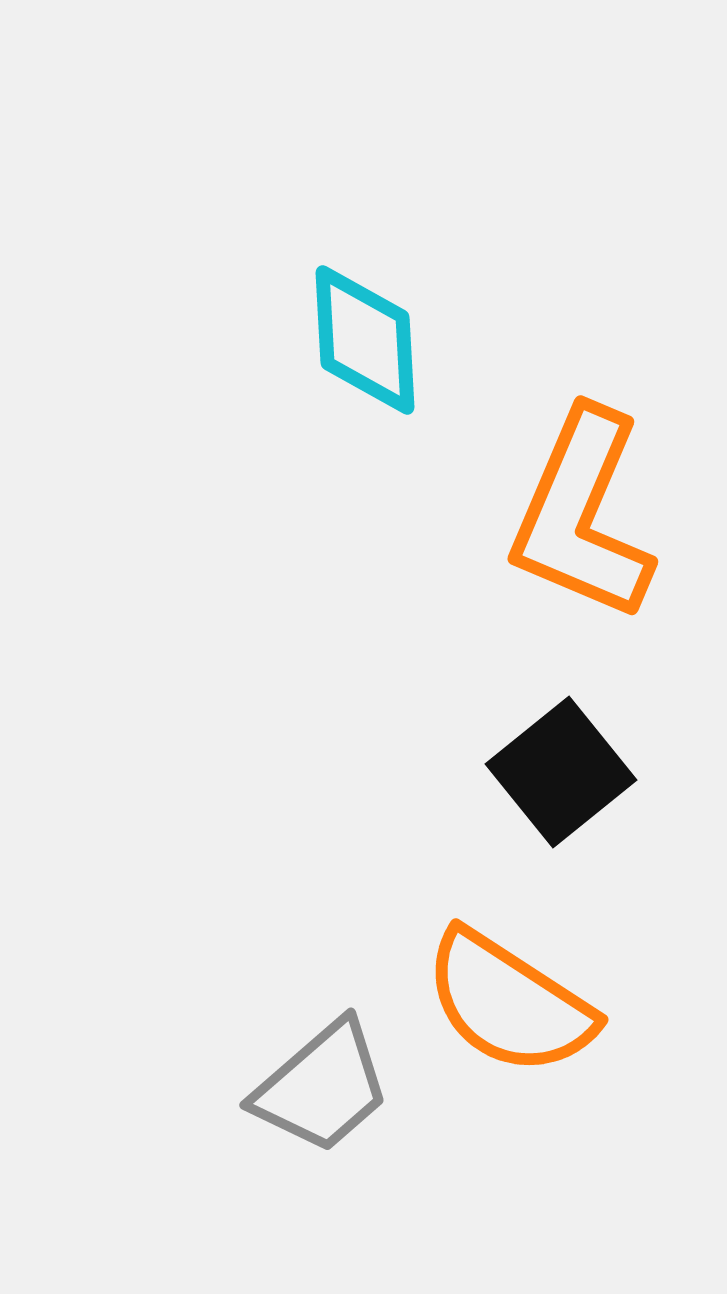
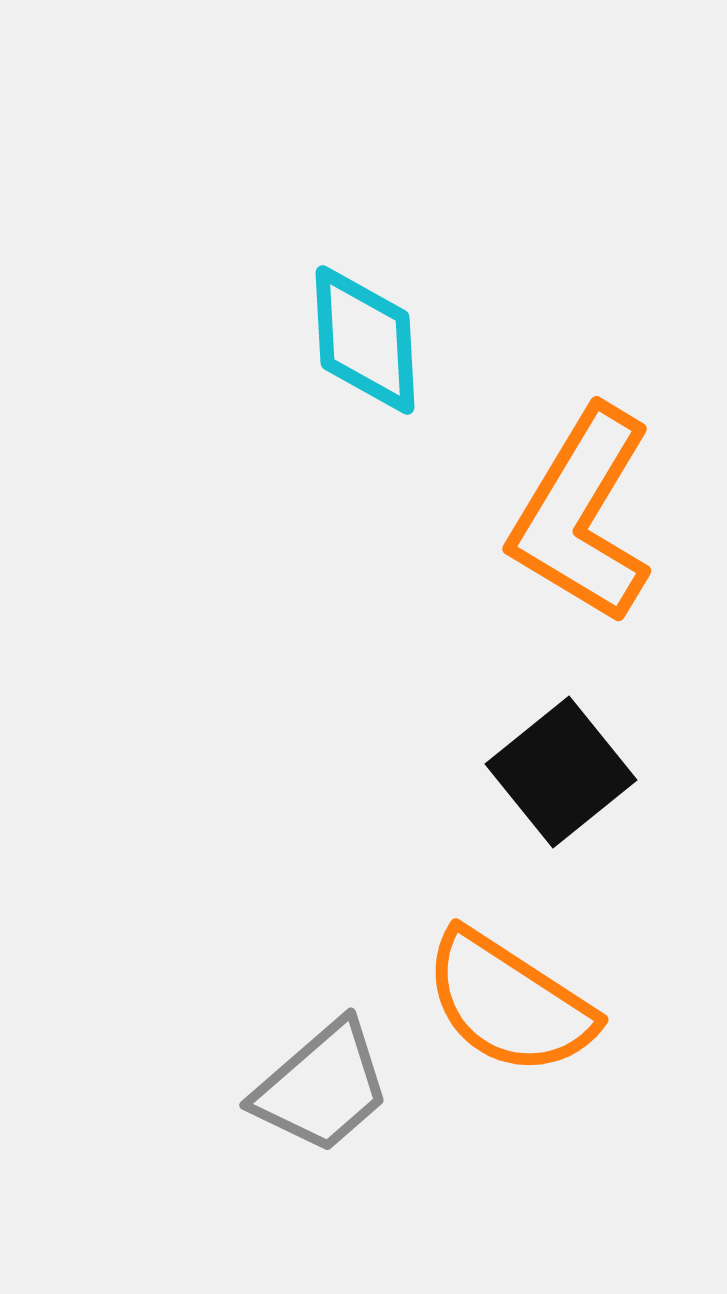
orange L-shape: rotated 8 degrees clockwise
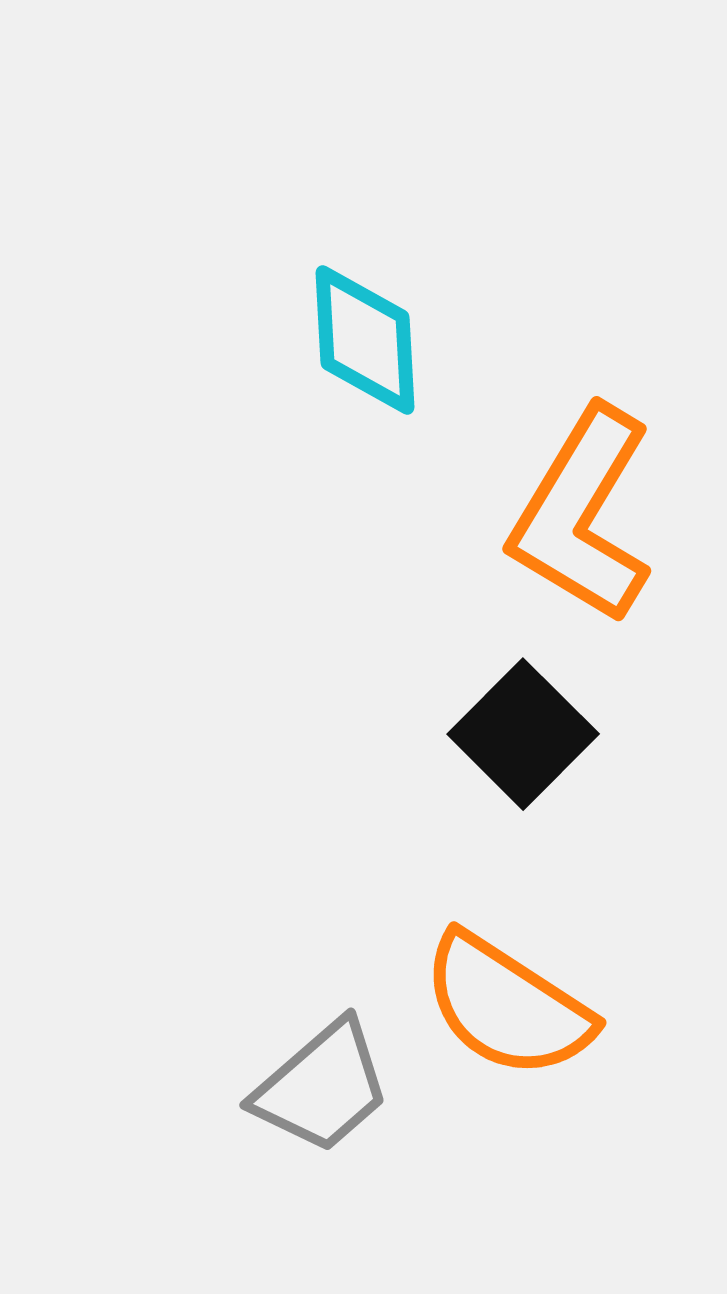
black square: moved 38 px left, 38 px up; rotated 6 degrees counterclockwise
orange semicircle: moved 2 px left, 3 px down
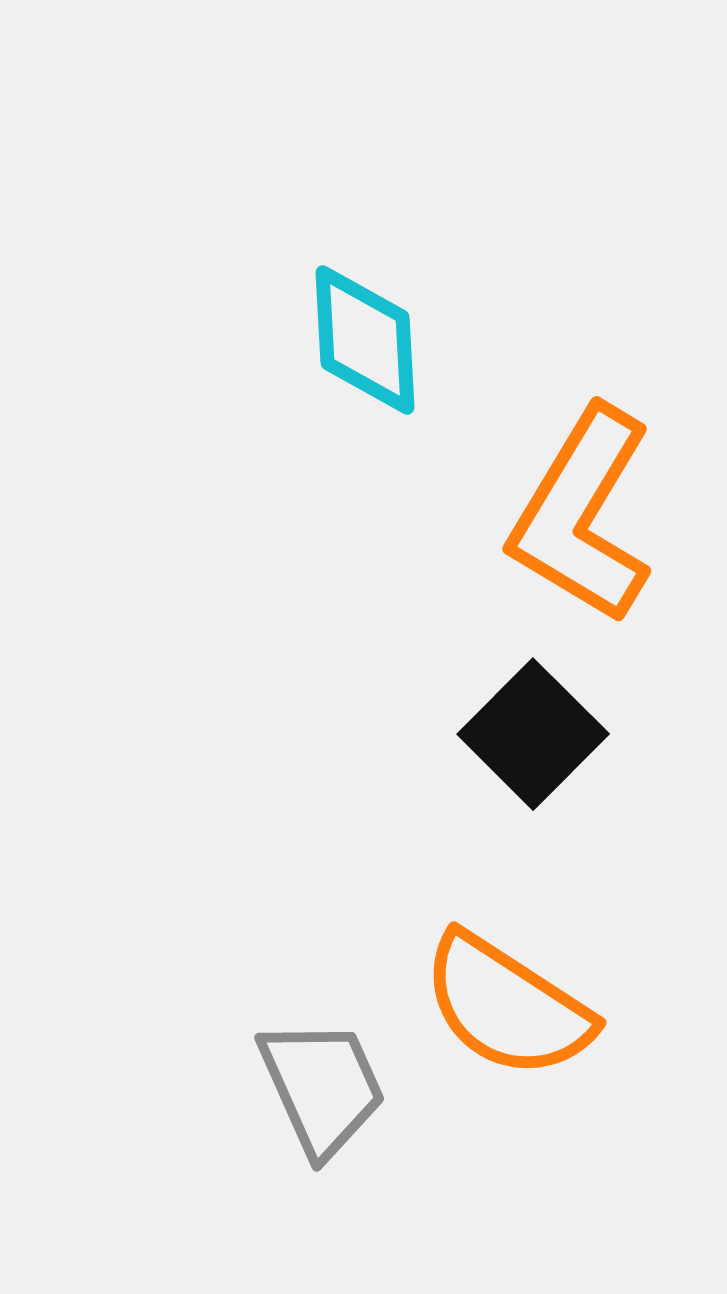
black square: moved 10 px right
gray trapezoid: rotated 73 degrees counterclockwise
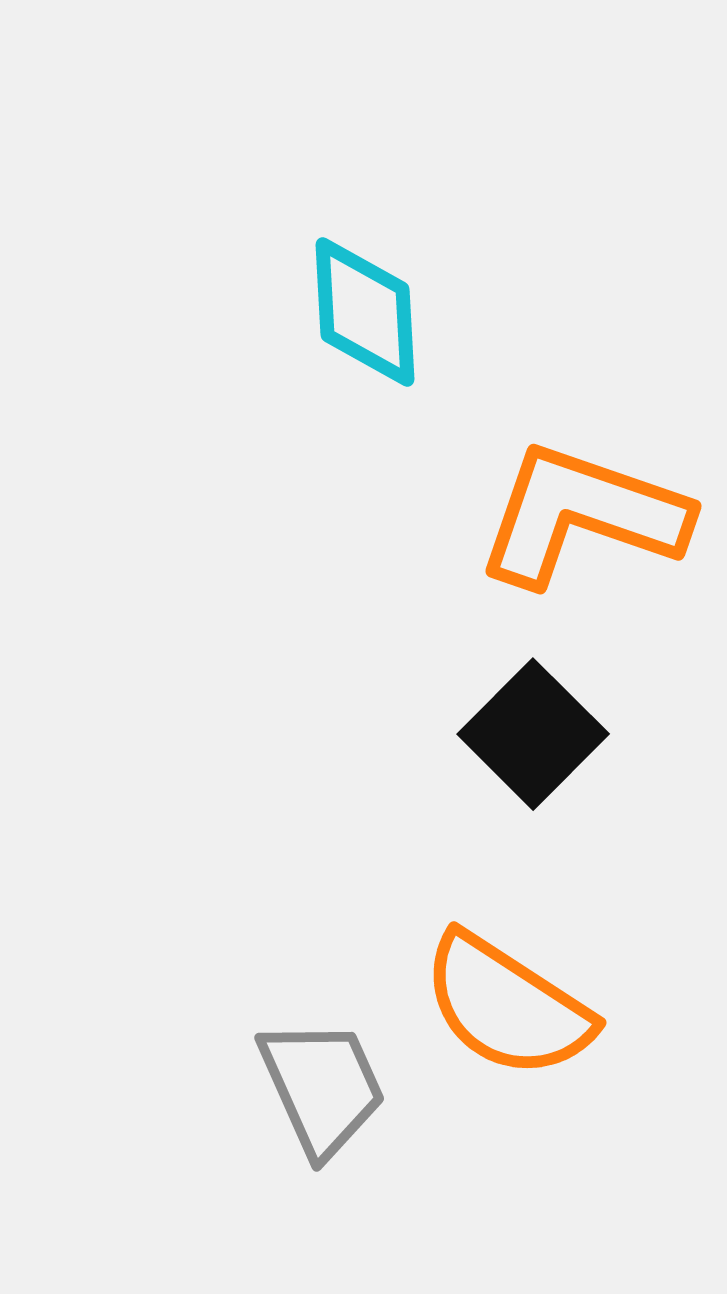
cyan diamond: moved 28 px up
orange L-shape: rotated 78 degrees clockwise
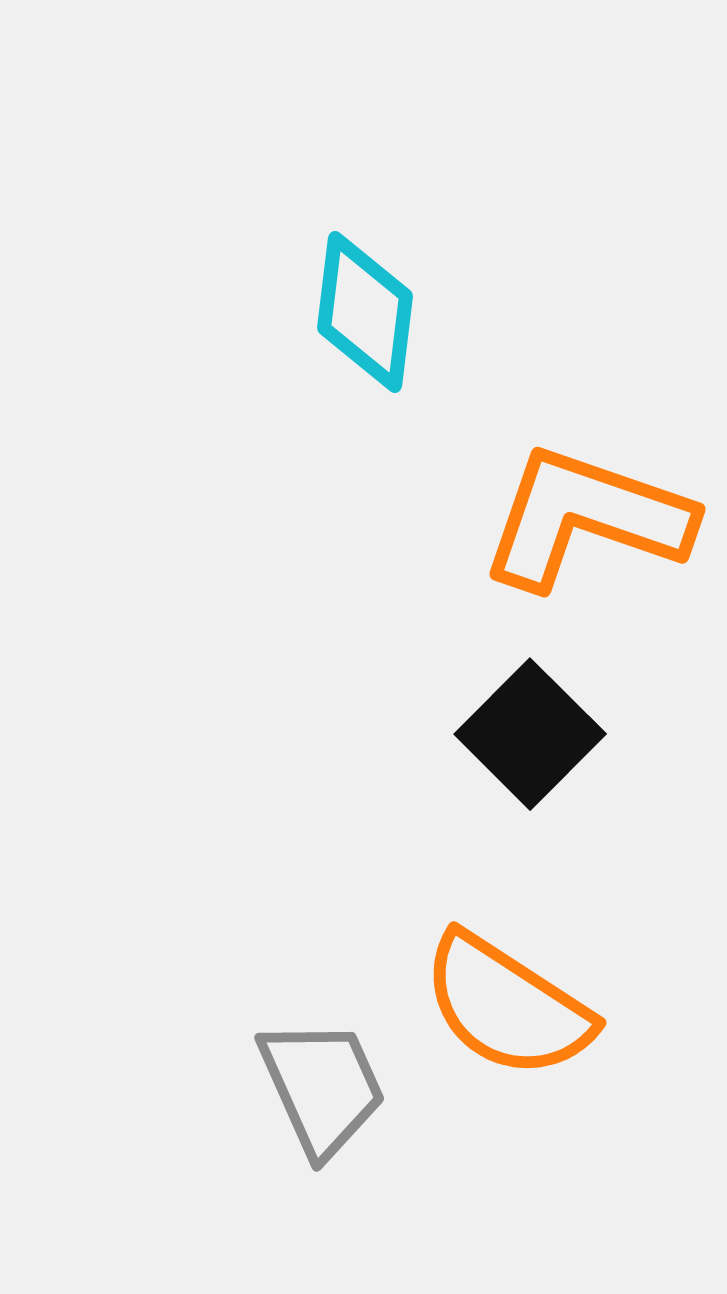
cyan diamond: rotated 10 degrees clockwise
orange L-shape: moved 4 px right, 3 px down
black square: moved 3 px left
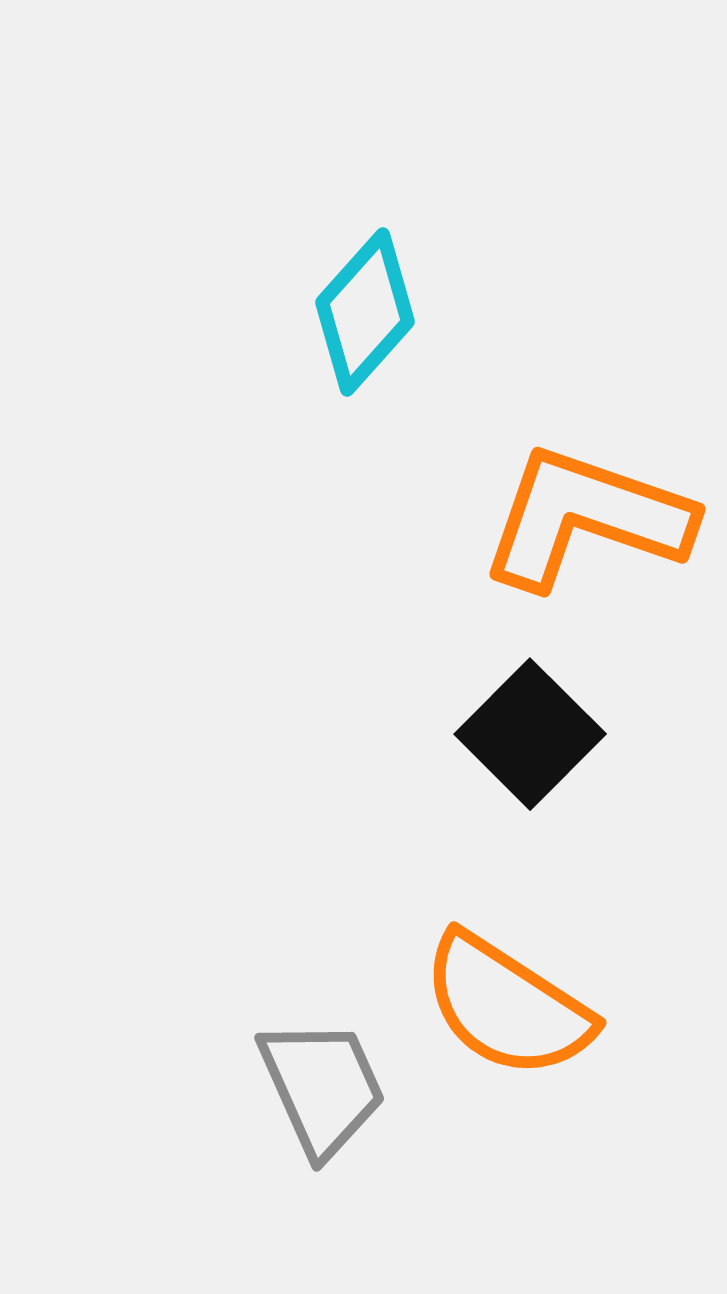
cyan diamond: rotated 35 degrees clockwise
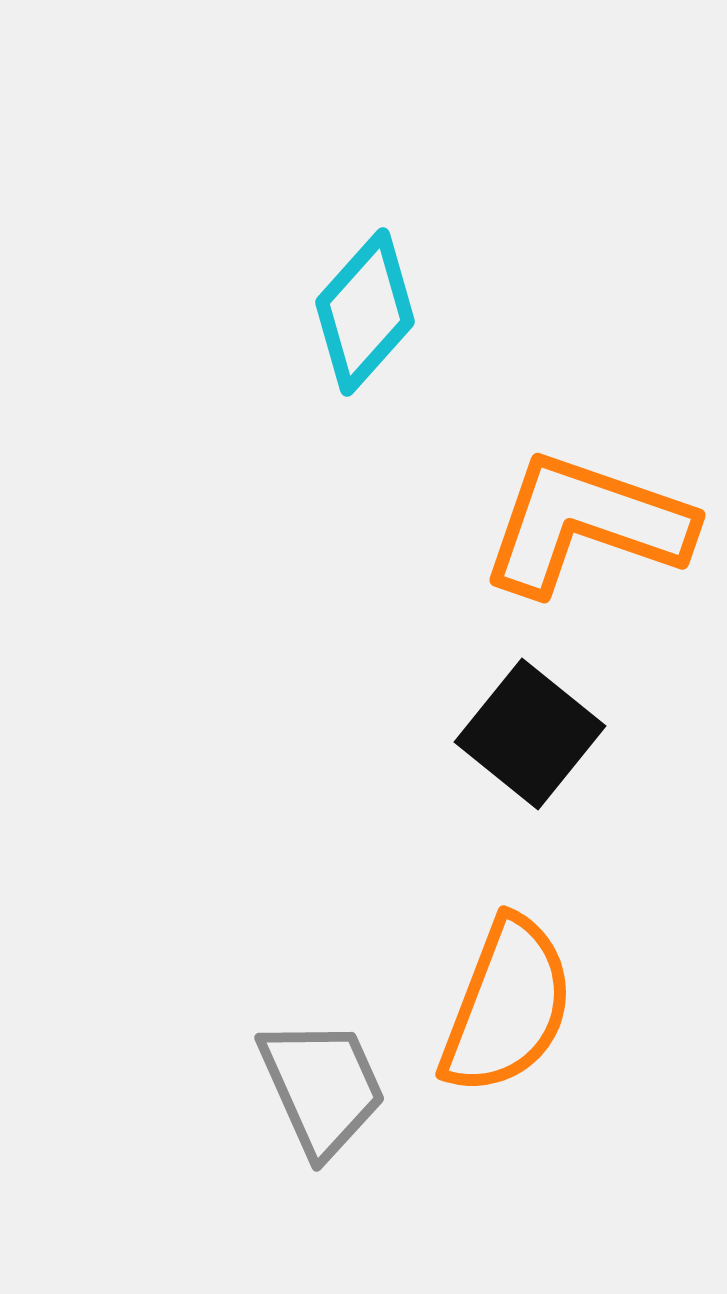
orange L-shape: moved 6 px down
black square: rotated 6 degrees counterclockwise
orange semicircle: rotated 102 degrees counterclockwise
